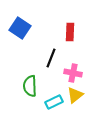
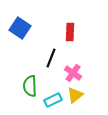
pink cross: rotated 24 degrees clockwise
cyan rectangle: moved 1 px left, 2 px up
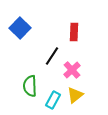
blue square: rotated 10 degrees clockwise
red rectangle: moved 4 px right
black line: moved 1 px right, 2 px up; rotated 12 degrees clockwise
pink cross: moved 1 px left, 3 px up; rotated 12 degrees clockwise
cyan rectangle: rotated 36 degrees counterclockwise
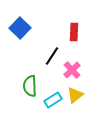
cyan rectangle: rotated 30 degrees clockwise
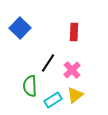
black line: moved 4 px left, 7 px down
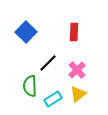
blue square: moved 6 px right, 4 px down
black line: rotated 12 degrees clockwise
pink cross: moved 5 px right
yellow triangle: moved 3 px right, 1 px up
cyan rectangle: moved 1 px up
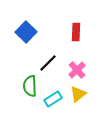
red rectangle: moved 2 px right
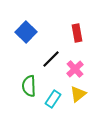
red rectangle: moved 1 px right, 1 px down; rotated 12 degrees counterclockwise
black line: moved 3 px right, 4 px up
pink cross: moved 2 px left, 1 px up
green semicircle: moved 1 px left
cyan rectangle: rotated 24 degrees counterclockwise
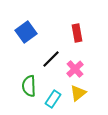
blue square: rotated 10 degrees clockwise
yellow triangle: moved 1 px up
